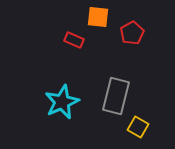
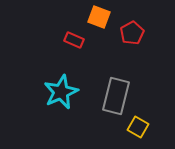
orange square: moved 1 px right; rotated 15 degrees clockwise
cyan star: moved 1 px left, 10 px up
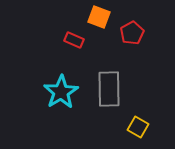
cyan star: rotated 8 degrees counterclockwise
gray rectangle: moved 7 px left, 7 px up; rotated 15 degrees counterclockwise
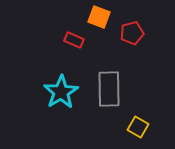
red pentagon: rotated 15 degrees clockwise
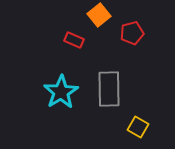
orange square: moved 2 px up; rotated 30 degrees clockwise
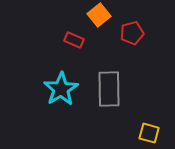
cyan star: moved 3 px up
yellow square: moved 11 px right, 6 px down; rotated 15 degrees counterclockwise
